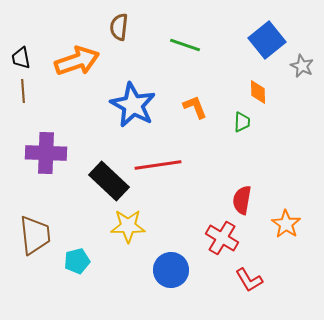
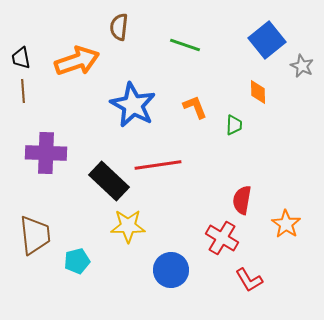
green trapezoid: moved 8 px left, 3 px down
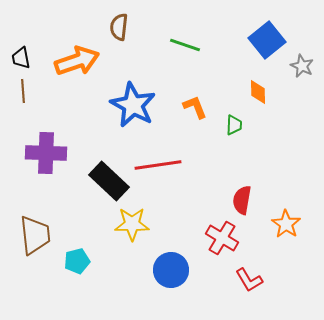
yellow star: moved 4 px right, 2 px up
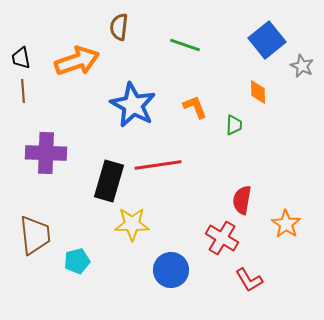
black rectangle: rotated 63 degrees clockwise
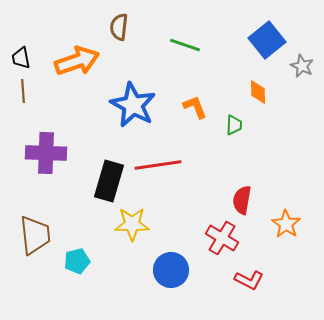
red L-shape: rotated 32 degrees counterclockwise
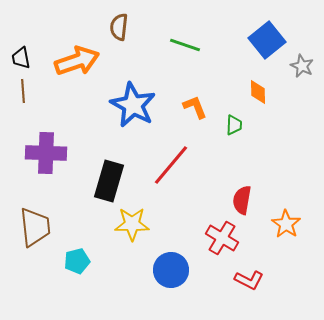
red line: moved 13 px right; rotated 42 degrees counterclockwise
brown trapezoid: moved 8 px up
